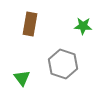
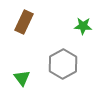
brown rectangle: moved 6 px left, 2 px up; rotated 15 degrees clockwise
gray hexagon: rotated 12 degrees clockwise
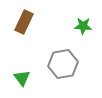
gray hexagon: rotated 20 degrees clockwise
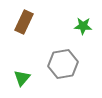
green triangle: rotated 18 degrees clockwise
